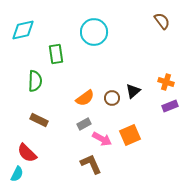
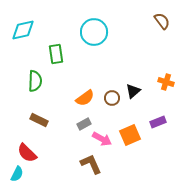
purple rectangle: moved 12 px left, 16 px down
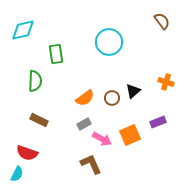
cyan circle: moved 15 px right, 10 px down
red semicircle: rotated 25 degrees counterclockwise
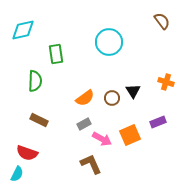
black triangle: rotated 21 degrees counterclockwise
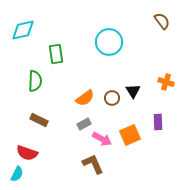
purple rectangle: rotated 70 degrees counterclockwise
brown L-shape: moved 2 px right
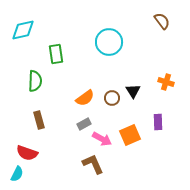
brown rectangle: rotated 48 degrees clockwise
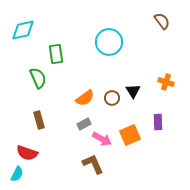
green semicircle: moved 3 px right, 3 px up; rotated 25 degrees counterclockwise
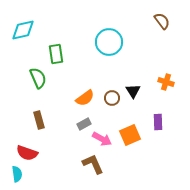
cyan semicircle: rotated 35 degrees counterclockwise
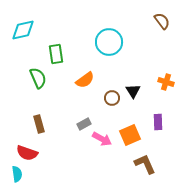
orange semicircle: moved 18 px up
brown rectangle: moved 4 px down
brown L-shape: moved 52 px right
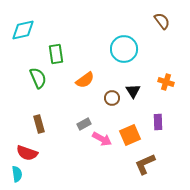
cyan circle: moved 15 px right, 7 px down
brown L-shape: rotated 90 degrees counterclockwise
